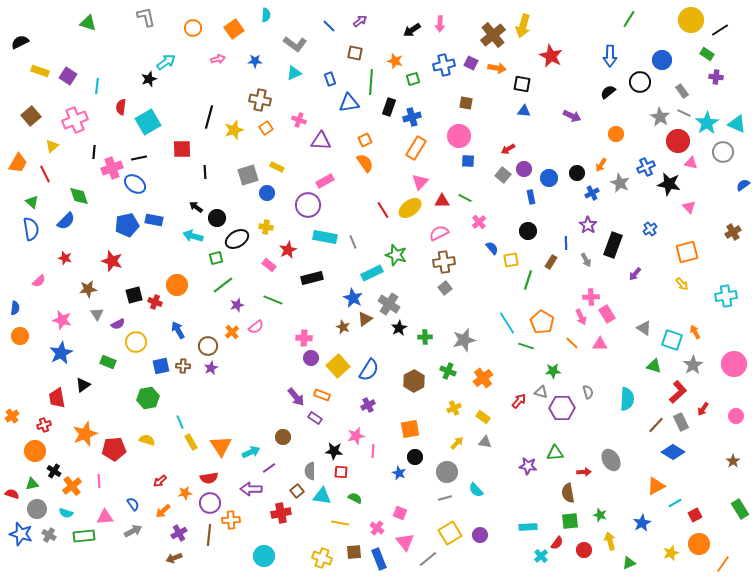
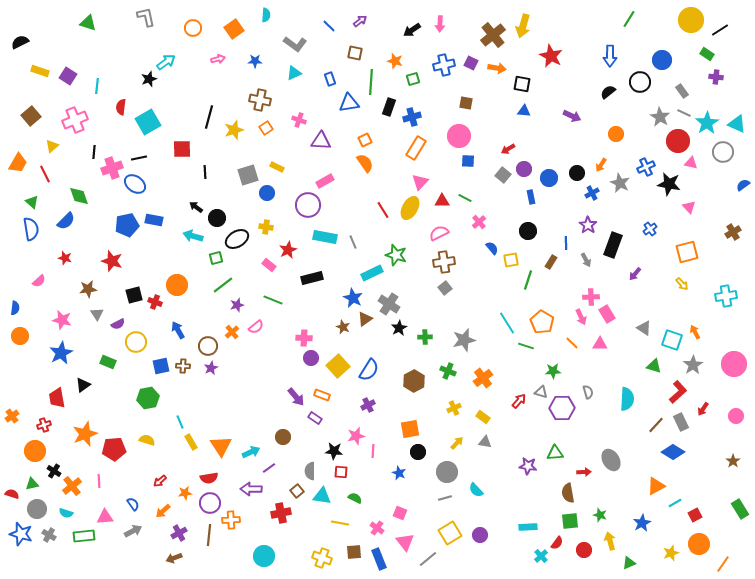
yellow ellipse at (410, 208): rotated 25 degrees counterclockwise
black circle at (415, 457): moved 3 px right, 5 px up
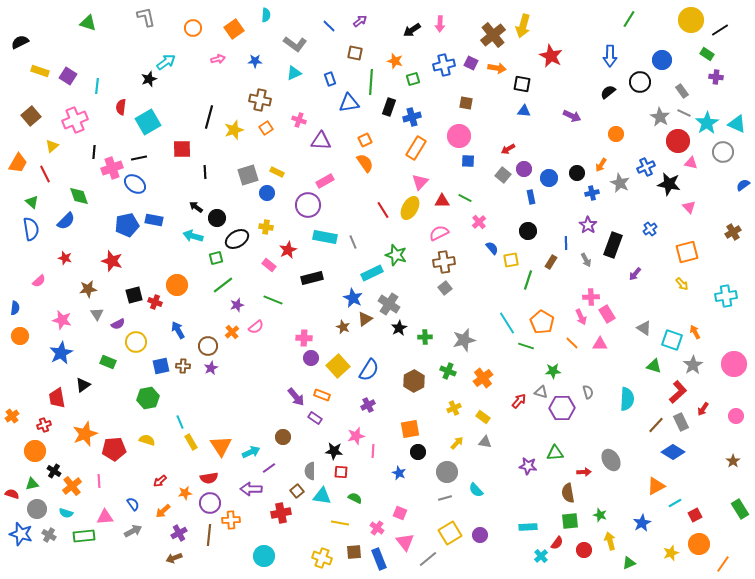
yellow rectangle at (277, 167): moved 5 px down
blue cross at (592, 193): rotated 16 degrees clockwise
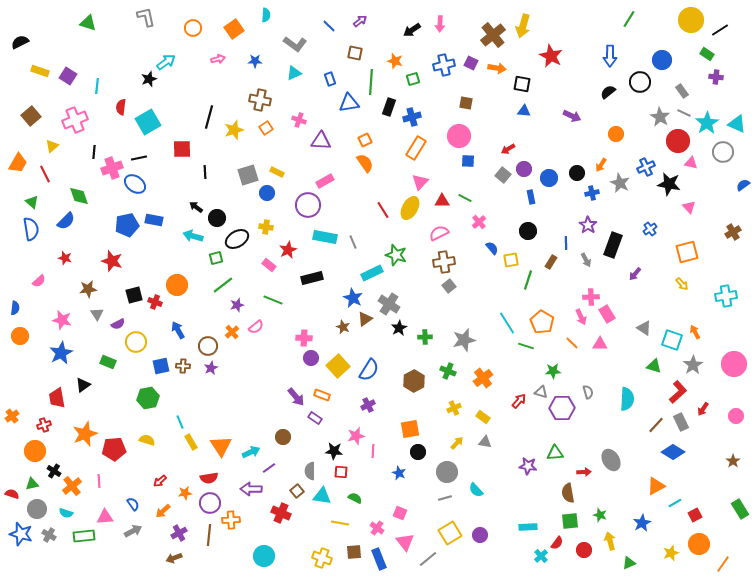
gray square at (445, 288): moved 4 px right, 2 px up
red cross at (281, 513): rotated 36 degrees clockwise
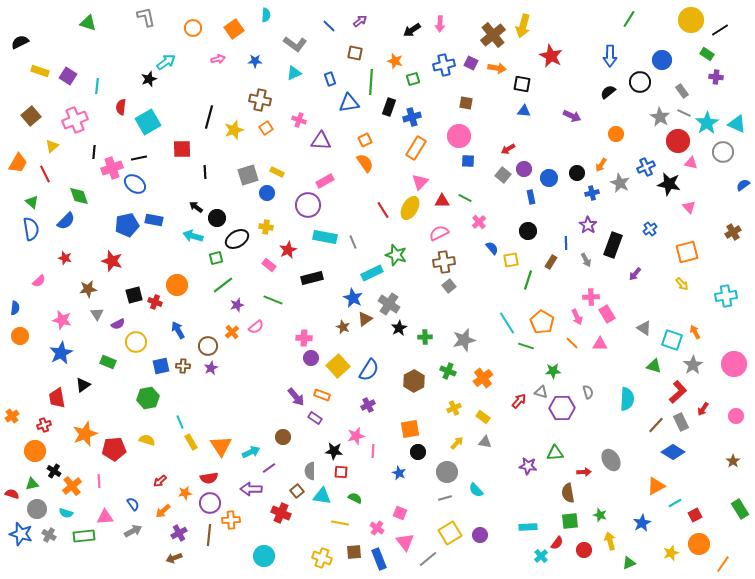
pink arrow at (581, 317): moved 4 px left
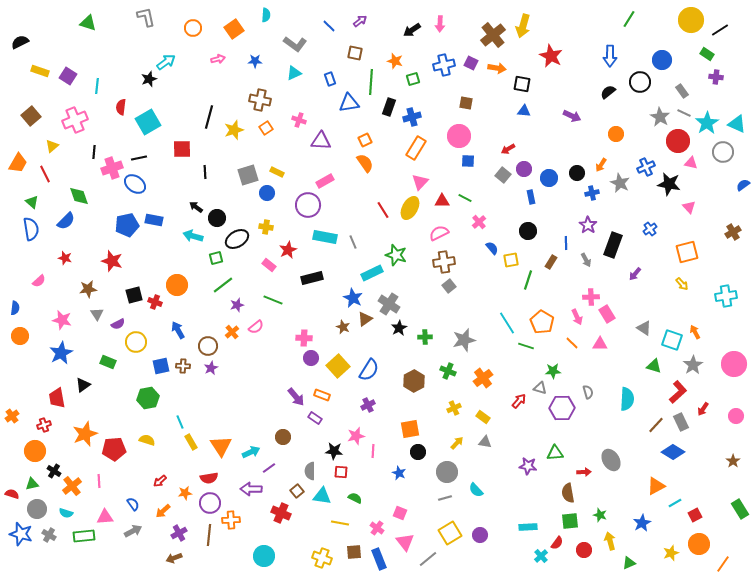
gray triangle at (541, 392): moved 1 px left, 4 px up
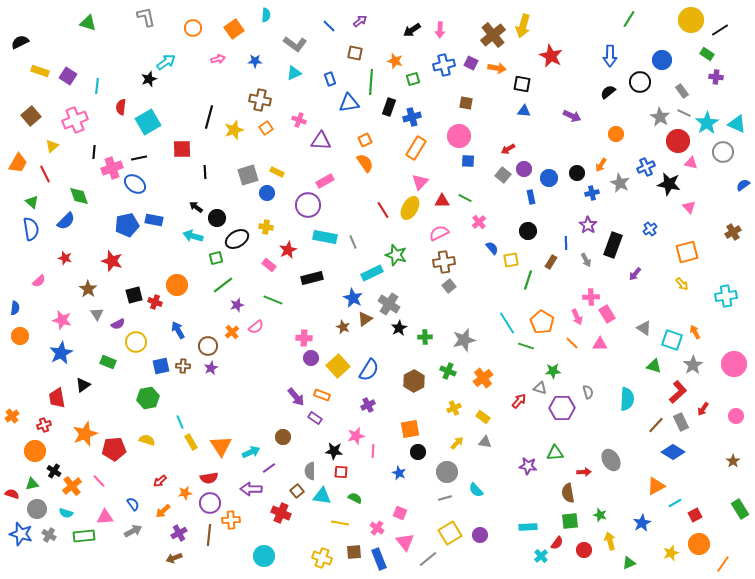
pink arrow at (440, 24): moved 6 px down
brown star at (88, 289): rotated 30 degrees counterclockwise
pink line at (99, 481): rotated 40 degrees counterclockwise
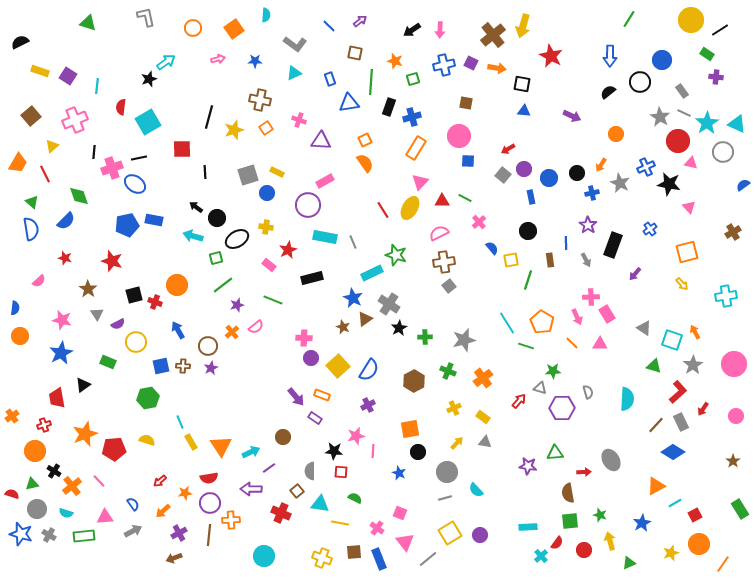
brown rectangle at (551, 262): moved 1 px left, 2 px up; rotated 40 degrees counterclockwise
cyan triangle at (322, 496): moved 2 px left, 8 px down
